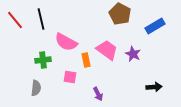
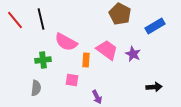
orange rectangle: rotated 16 degrees clockwise
pink square: moved 2 px right, 3 px down
purple arrow: moved 1 px left, 3 px down
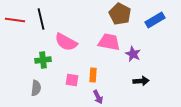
red line: rotated 42 degrees counterclockwise
blue rectangle: moved 6 px up
pink trapezoid: moved 2 px right, 8 px up; rotated 25 degrees counterclockwise
orange rectangle: moved 7 px right, 15 px down
black arrow: moved 13 px left, 6 px up
purple arrow: moved 1 px right
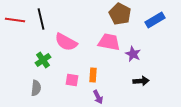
green cross: rotated 28 degrees counterclockwise
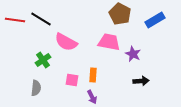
black line: rotated 45 degrees counterclockwise
purple arrow: moved 6 px left
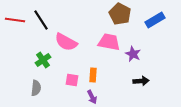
black line: moved 1 px down; rotated 25 degrees clockwise
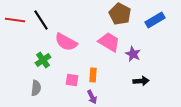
pink trapezoid: rotated 20 degrees clockwise
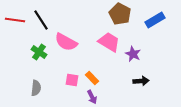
green cross: moved 4 px left, 8 px up; rotated 21 degrees counterclockwise
orange rectangle: moved 1 px left, 3 px down; rotated 48 degrees counterclockwise
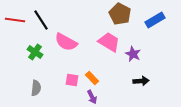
green cross: moved 4 px left
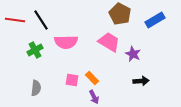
pink semicircle: rotated 30 degrees counterclockwise
green cross: moved 2 px up; rotated 28 degrees clockwise
purple arrow: moved 2 px right
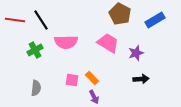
pink trapezoid: moved 1 px left, 1 px down
purple star: moved 3 px right, 1 px up; rotated 28 degrees clockwise
black arrow: moved 2 px up
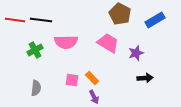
black line: rotated 50 degrees counterclockwise
black arrow: moved 4 px right, 1 px up
